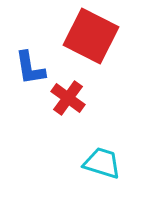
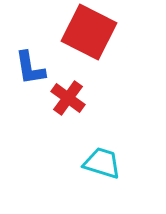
red square: moved 2 px left, 4 px up
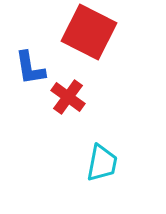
red cross: moved 1 px up
cyan trapezoid: rotated 84 degrees clockwise
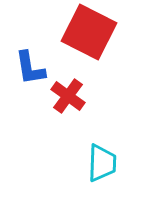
red cross: moved 1 px up
cyan trapezoid: rotated 9 degrees counterclockwise
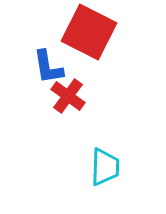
blue L-shape: moved 18 px right, 1 px up
cyan trapezoid: moved 3 px right, 4 px down
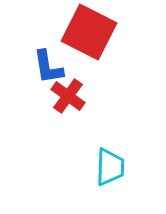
cyan trapezoid: moved 5 px right
